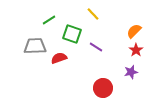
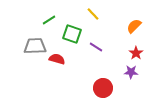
orange semicircle: moved 5 px up
red star: moved 3 px down
red semicircle: moved 2 px left, 1 px down; rotated 35 degrees clockwise
purple star: rotated 16 degrees clockwise
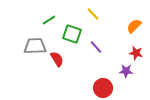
purple line: rotated 16 degrees clockwise
red star: rotated 24 degrees counterclockwise
red semicircle: rotated 42 degrees clockwise
purple star: moved 5 px left, 1 px up
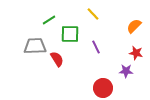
green square: moved 2 px left; rotated 18 degrees counterclockwise
purple line: rotated 16 degrees clockwise
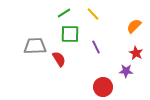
green line: moved 15 px right, 7 px up
red star: rotated 16 degrees clockwise
red semicircle: moved 2 px right
red circle: moved 1 px up
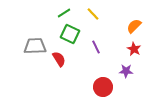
green square: rotated 24 degrees clockwise
red star: moved 2 px left, 4 px up
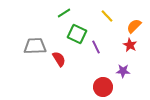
yellow line: moved 14 px right, 2 px down
green square: moved 7 px right
red star: moved 4 px left, 4 px up
purple star: moved 3 px left
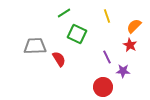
yellow line: rotated 24 degrees clockwise
purple line: moved 11 px right, 10 px down
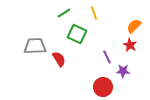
yellow line: moved 13 px left, 3 px up
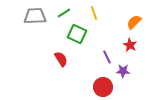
orange semicircle: moved 4 px up
gray trapezoid: moved 30 px up
red semicircle: moved 2 px right
